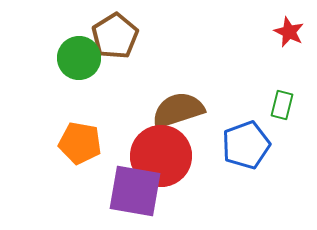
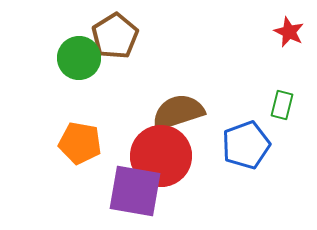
brown semicircle: moved 2 px down
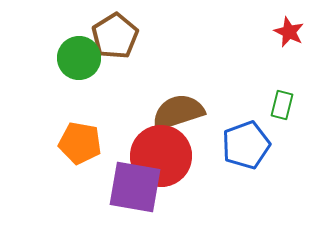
purple square: moved 4 px up
